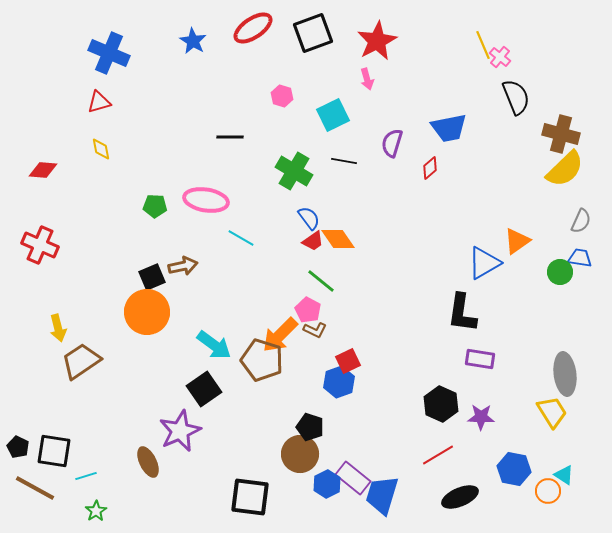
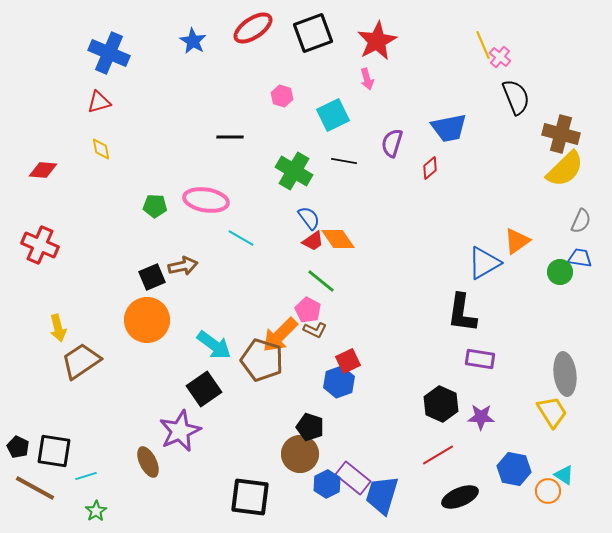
orange circle at (147, 312): moved 8 px down
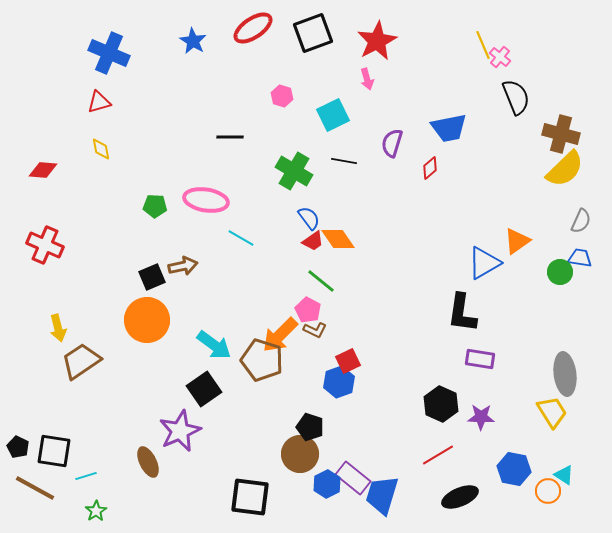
red cross at (40, 245): moved 5 px right
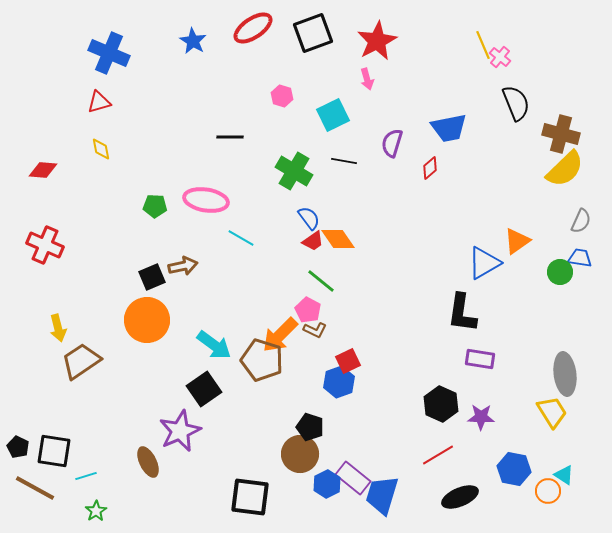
black semicircle at (516, 97): moved 6 px down
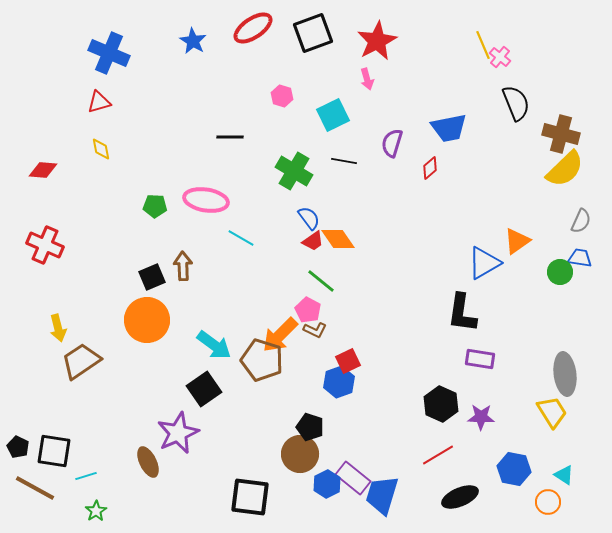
brown arrow at (183, 266): rotated 80 degrees counterclockwise
purple star at (180, 431): moved 2 px left, 2 px down
orange circle at (548, 491): moved 11 px down
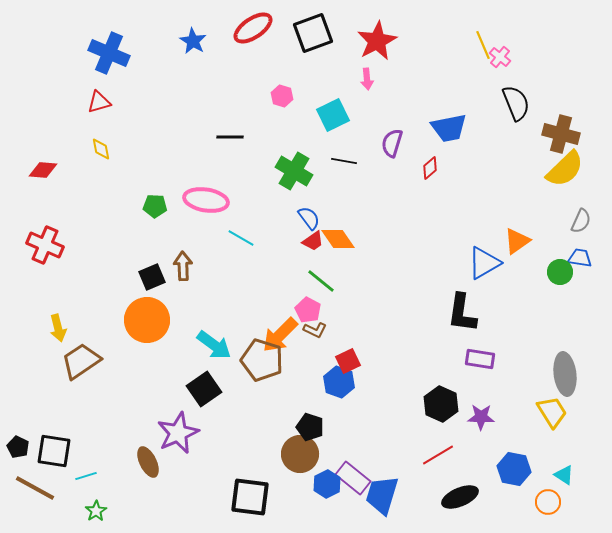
pink arrow at (367, 79): rotated 10 degrees clockwise
blue hexagon at (339, 382): rotated 20 degrees counterclockwise
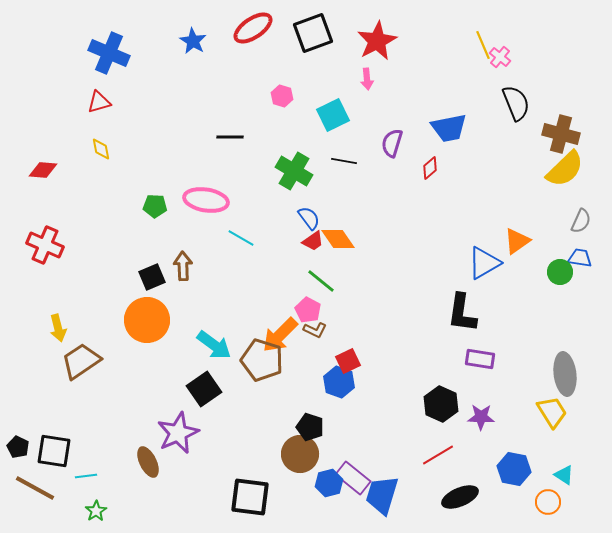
cyan line at (86, 476): rotated 10 degrees clockwise
blue hexagon at (327, 484): moved 2 px right, 1 px up; rotated 12 degrees clockwise
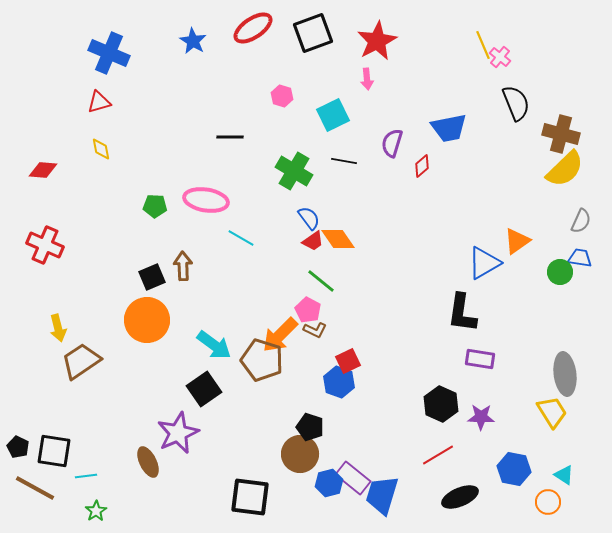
red diamond at (430, 168): moved 8 px left, 2 px up
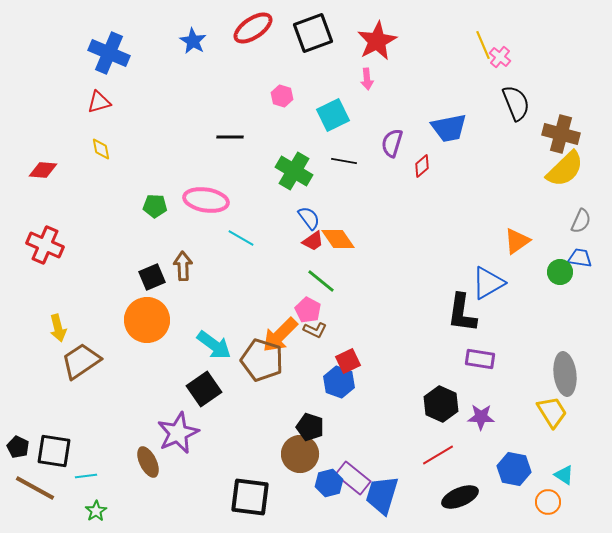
blue triangle at (484, 263): moved 4 px right, 20 px down
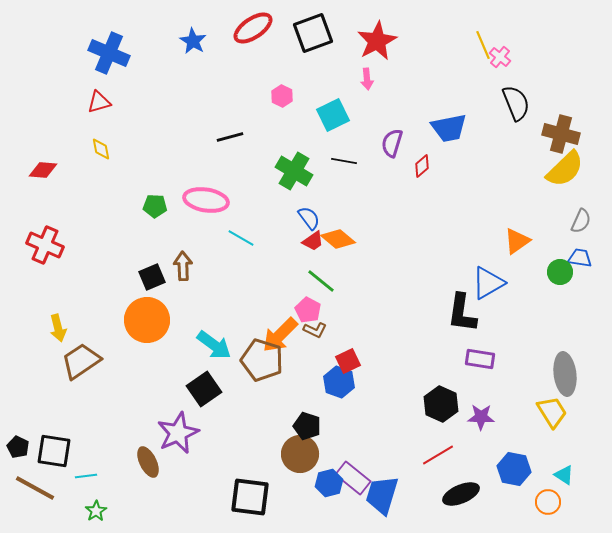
pink hexagon at (282, 96): rotated 10 degrees clockwise
black line at (230, 137): rotated 16 degrees counterclockwise
orange diamond at (338, 239): rotated 16 degrees counterclockwise
black pentagon at (310, 427): moved 3 px left, 1 px up
black ellipse at (460, 497): moved 1 px right, 3 px up
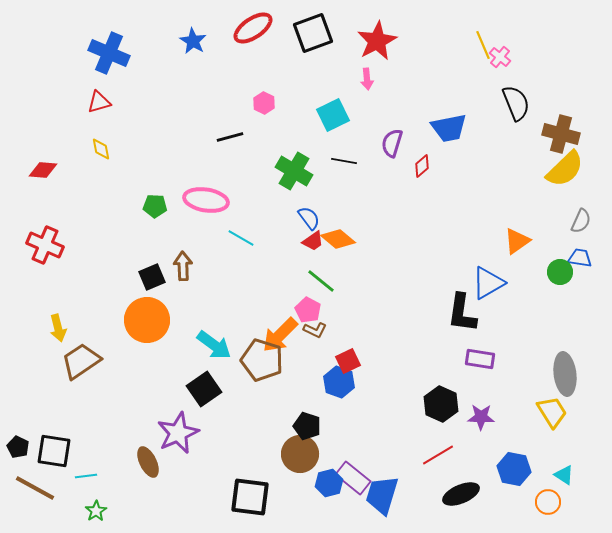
pink hexagon at (282, 96): moved 18 px left, 7 px down
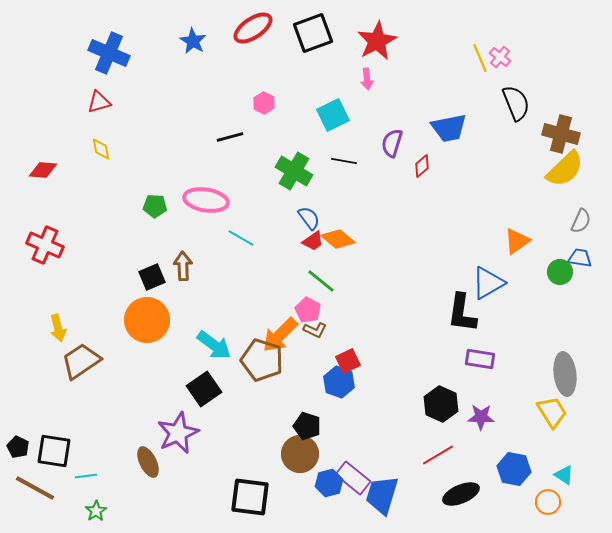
yellow line at (483, 45): moved 3 px left, 13 px down
